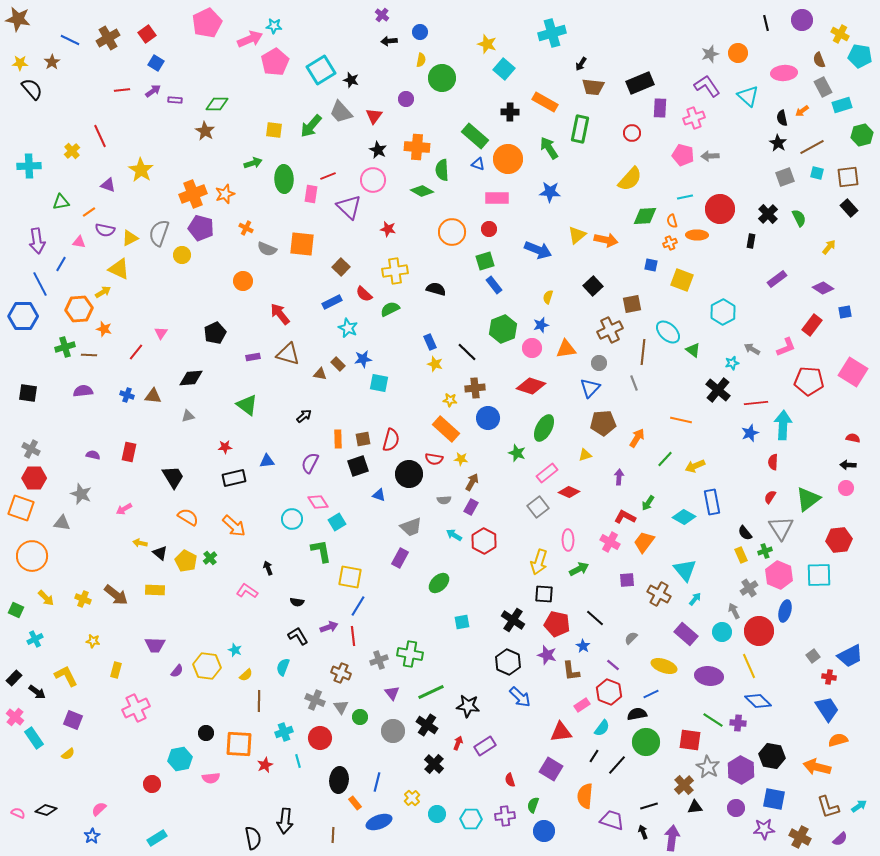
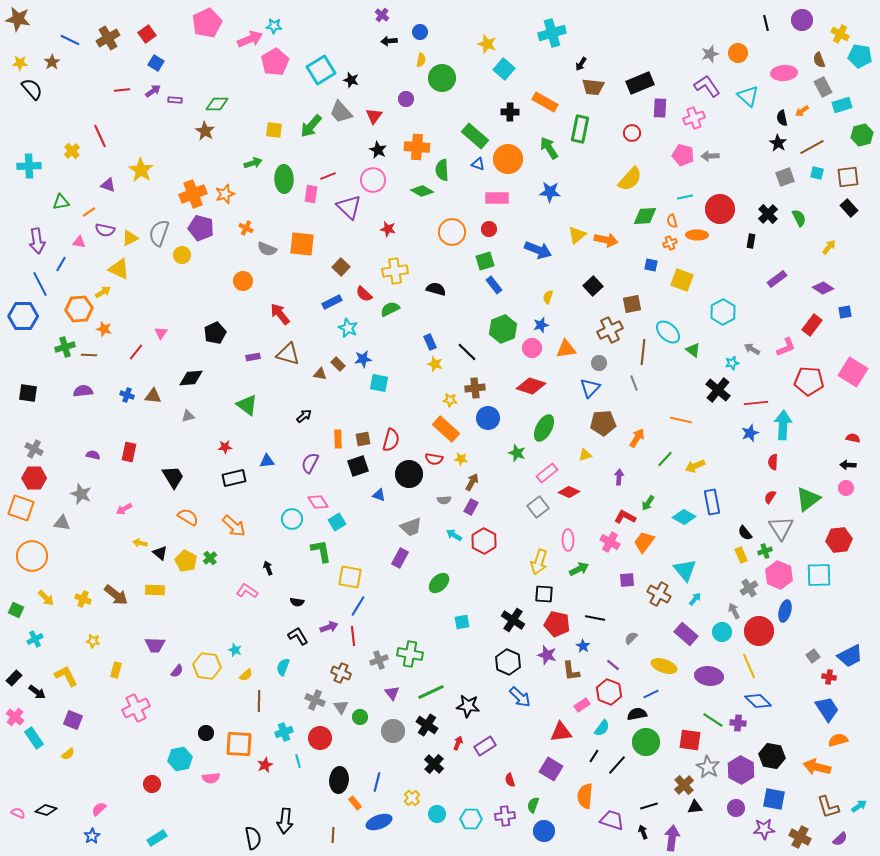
gray cross at (31, 449): moved 3 px right
black line at (595, 618): rotated 30 degrees counterclockwise
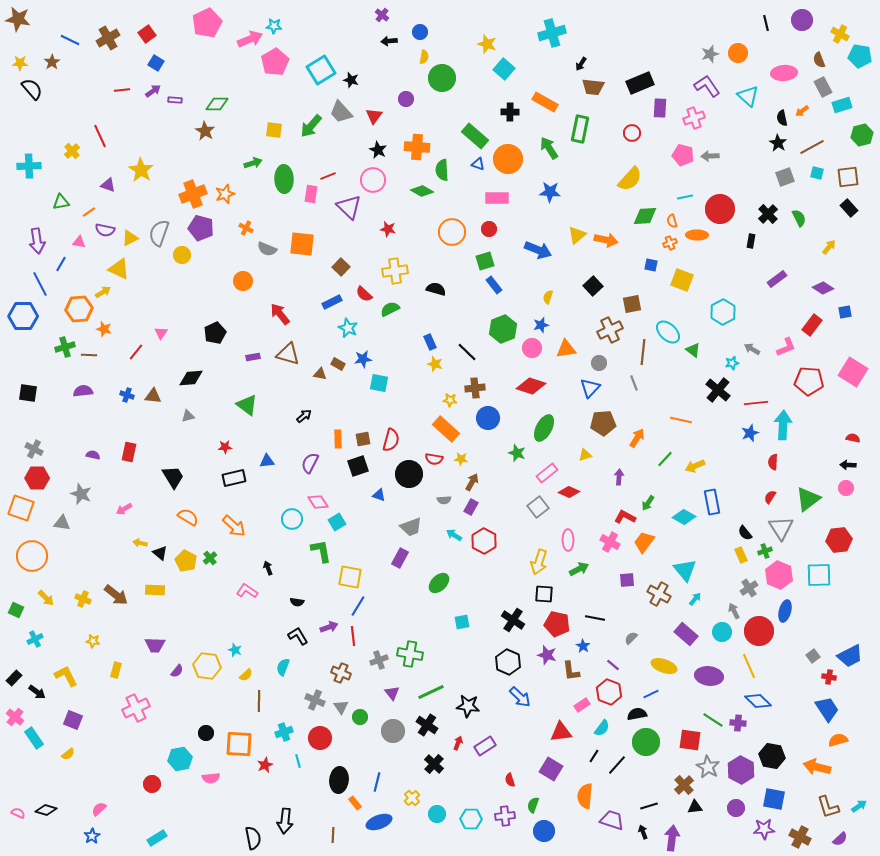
yellow semicircle at (421, 60): moved 3 px right, 3 px up
brown rectangle at (338, 364): rotated 16 degrees counterclockwise
red hexagon at (34, 478): moved 3 px right
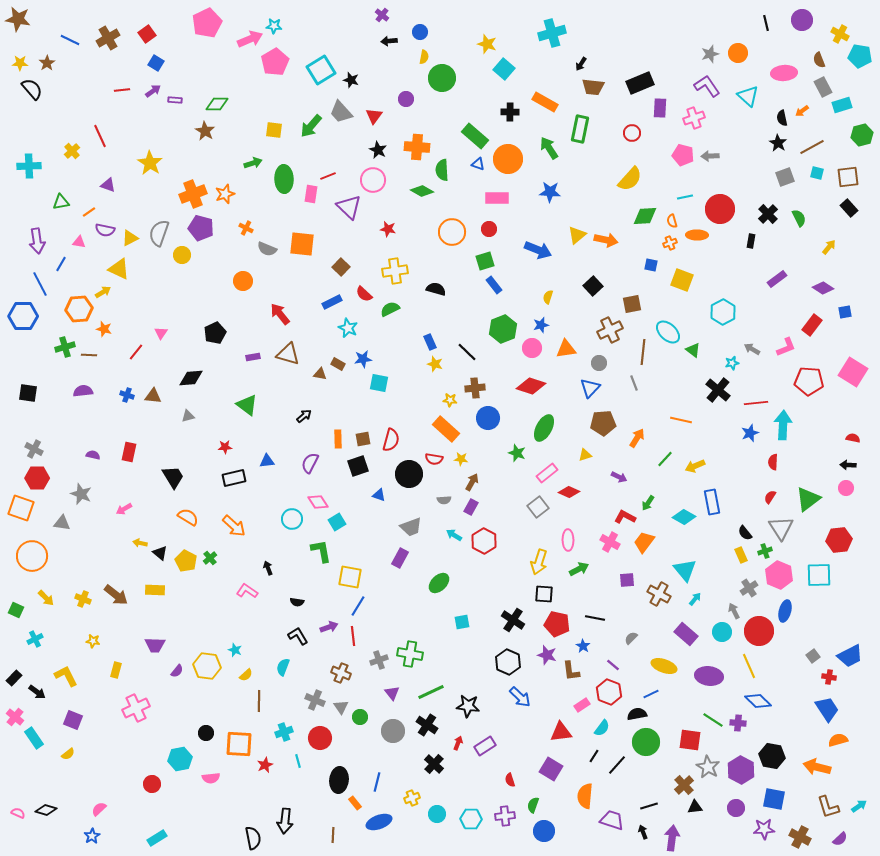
brown star at (52, 62): moved 5 px left, 1 px down
yellow star at (141, 170): moved 9 px right, 7 px up
purple arrow at (619, 477): rotated 112 degrees clockwise
yellow cross at (412, 798): rotated 21 degrees clockwise
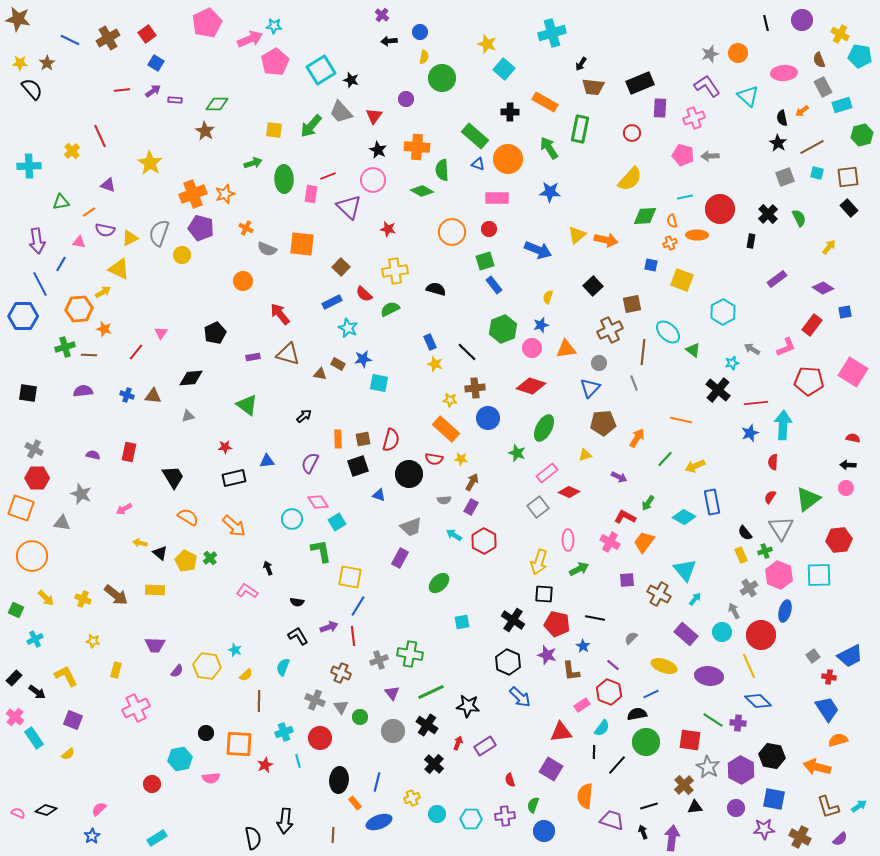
red circle at (759, 631): moved 2 px right, 4 px down
black line at (594, 756): moved 4 px up; rotated 32 degrees counterclockwise
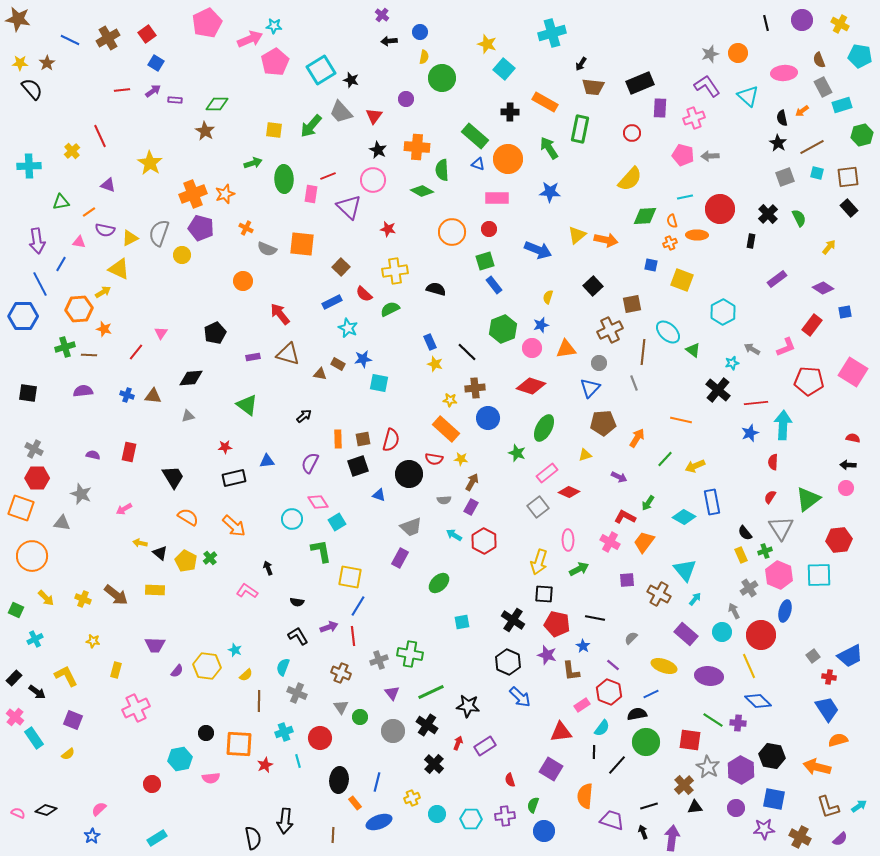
yellow cross at (840, 34): moved 10 px up
gray cross at (315, 700): moved 18 px left, 7 px up
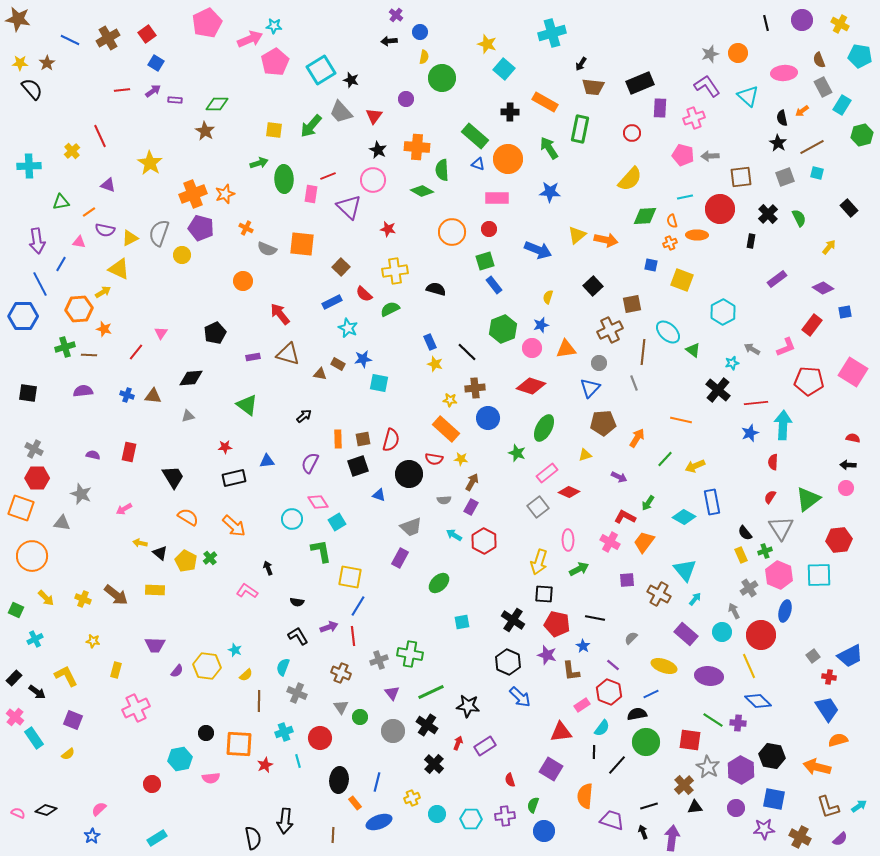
purple cross at (382, 15): moved 14 px right
cyan rectangle at (842, 105): rotated 42 degrees counterclockwise
green arrow at (253, 163): moved 6 px right
brown square at (848, 177): moved 107 px left
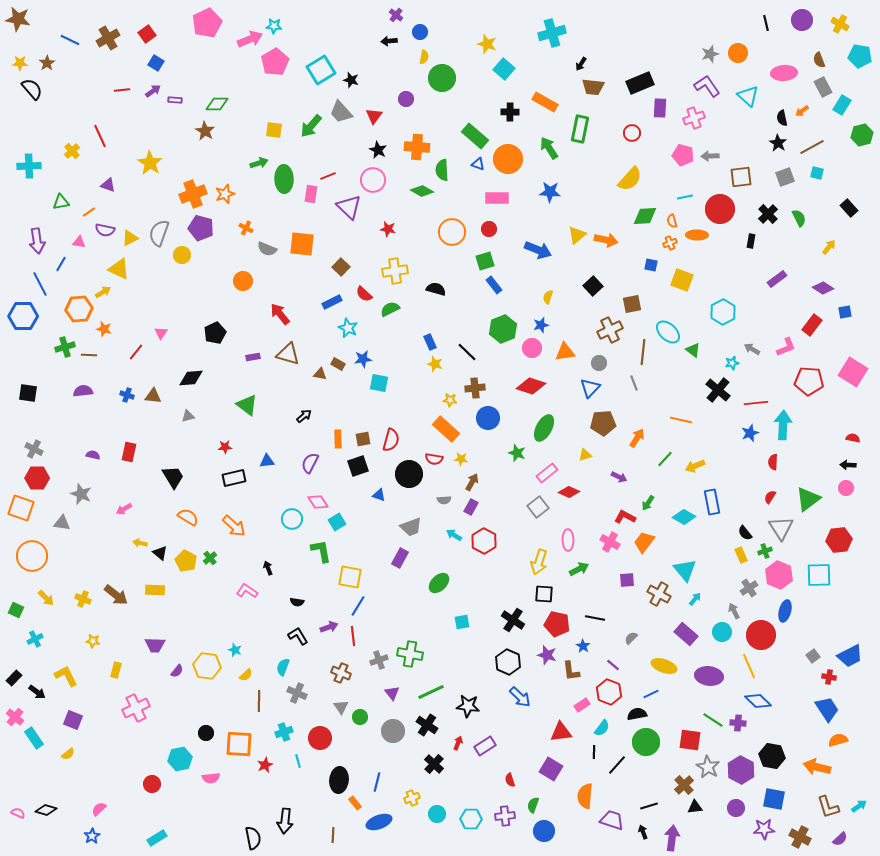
orange triangle at (566, 349): moved 1 px left, 3 px down
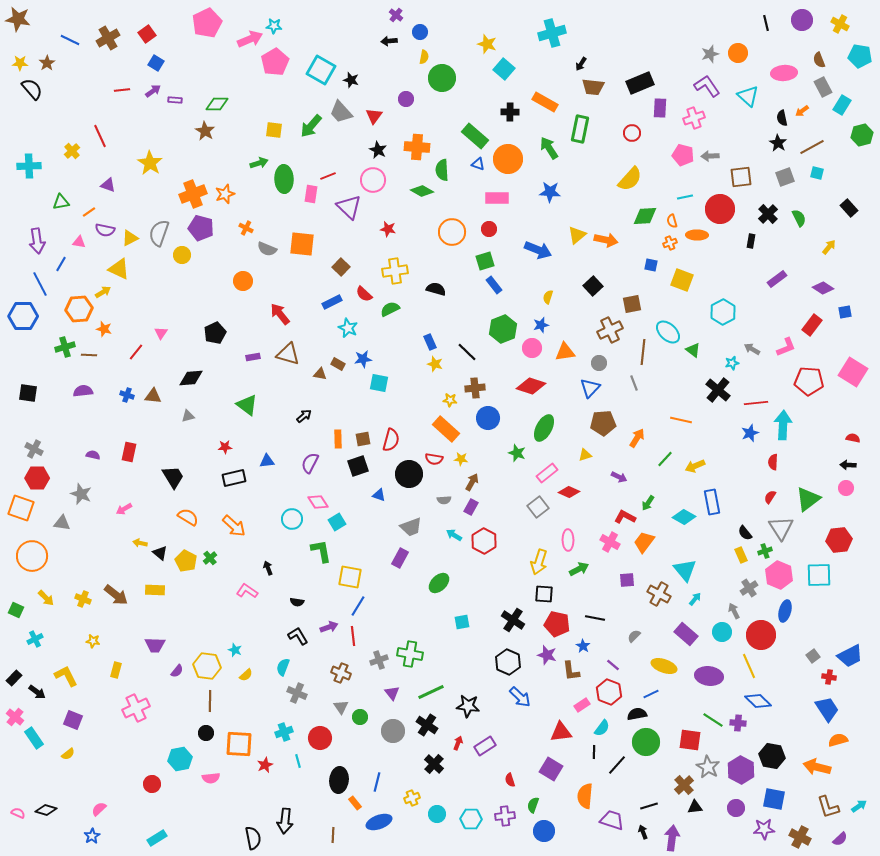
cyan square at (321, 70): rotated 28 degrees counterclockwise
gray semicircle at (631, 638): moved 3 px right, 2 px up
brown line at (259, 701): moved 49 px left
